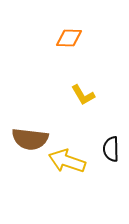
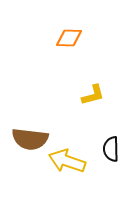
yellow L-shape: moved 10 px right; rotated 75 degrees counterclockwise
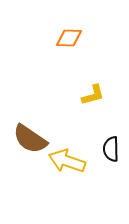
brown semicircle: rotated 27 degrees clockwise
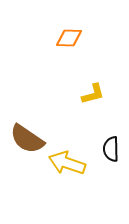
yellow L-shape: moved 1 px up
brown semicircle: moved 3 px left
yellow arrow: moved 2 px down
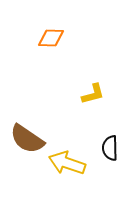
orange diamond: moved 18 px left
black semicircle: moved 1 px left, 1 px up
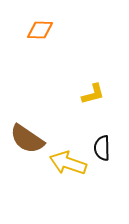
orange diamond: moved 11 px left, 8 px up
black semicircle: moved 8 px left
yellow arrow: moved 1 px right
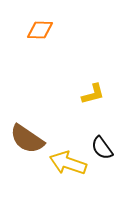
black semicircle: rotated 35 degrees counterclockwise
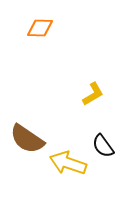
orange diamond: moved 2 px up
yellow L-shape: rotated 15 degrees counterclockwise
black semicircle: moved 1 px right, 2 px up
